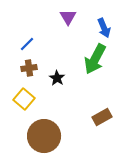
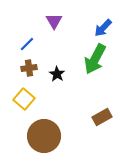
purple triangle: moved 14 px left, 4 px down
blue arrow: moved 1 px left; rotated 66 degrees clockwise
black star: moved 4 px up
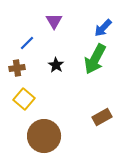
blue line: moved 1 px up
brown cross: moved 12 px left
black star: moved 1 px left, 9 px up
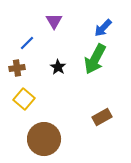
black star: moved 2 px right, 2 px down
brown circle: moved 3 px down
